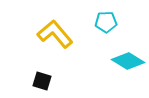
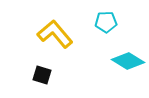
black square: moved 6 px up
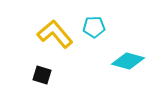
cyan pentagon: moved 12 px left, 5 px down
cyan diamond: rotated 16 degrees counterclockwise
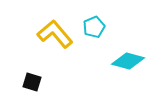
cyan pentagon: rotated 20 degrees counterclockwise
black square: moved 10 px left, 7 px down
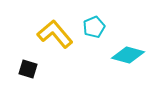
cyan diamond: moved 6 px up
black square: moved 4 px left, 13 px up
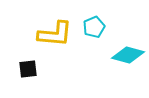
yellow L-shape: rotated 135 degrees clockwise
black square: rotated 24 degrees counterclockwise
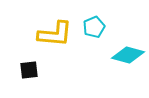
black square: moved 1 px right, 1 px down
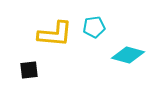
cyan pentagon: rotated 15 degrees clockwise
